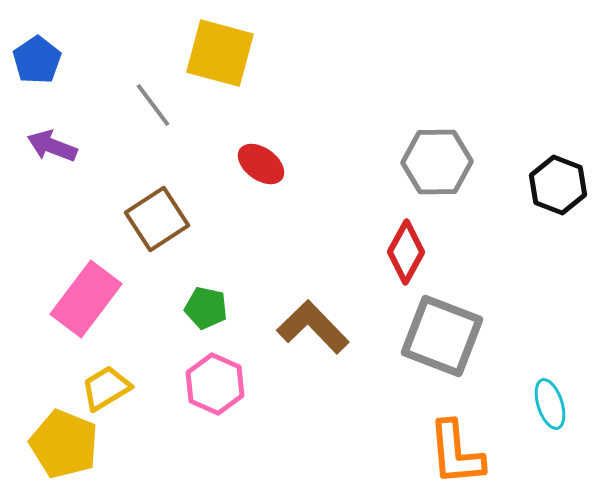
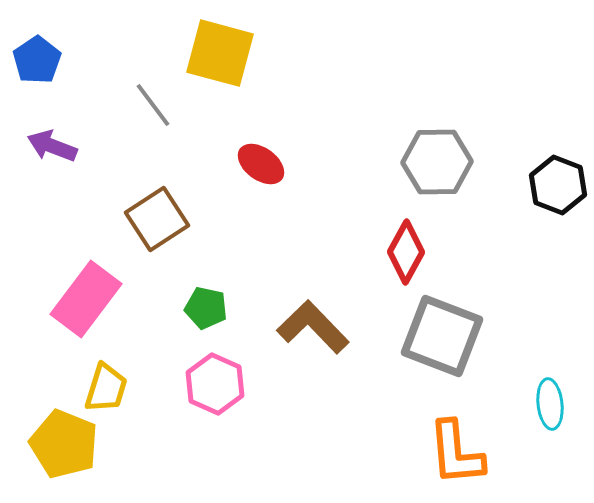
yellow trapezoid: rotated 138 degrees clockwise
cyan ellipse: rotated 12 degrees clockwise
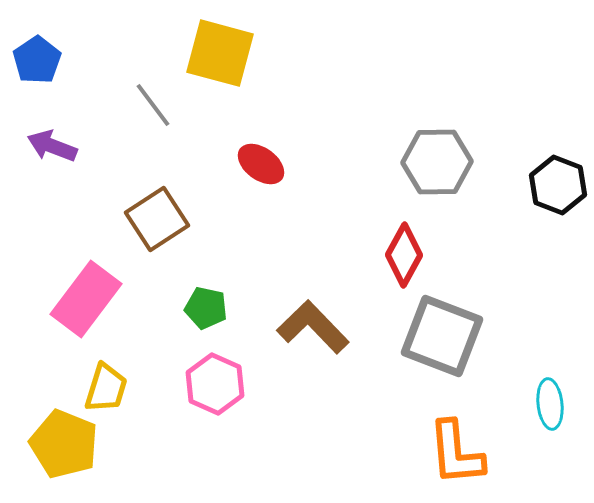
red diamond: moved 2 px left, 3 px down
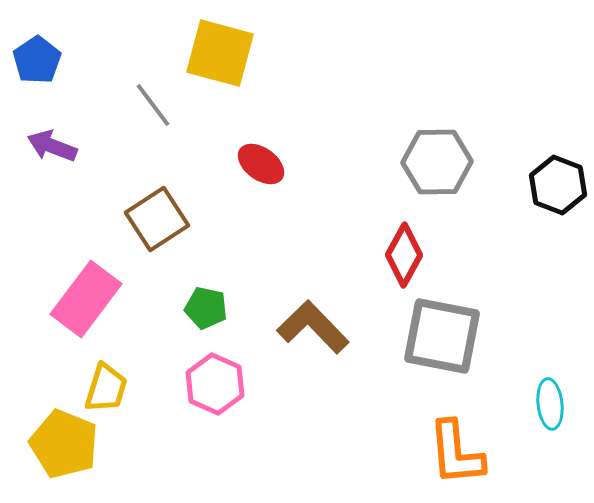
gray square: rotated 10 degrees counterclockwise
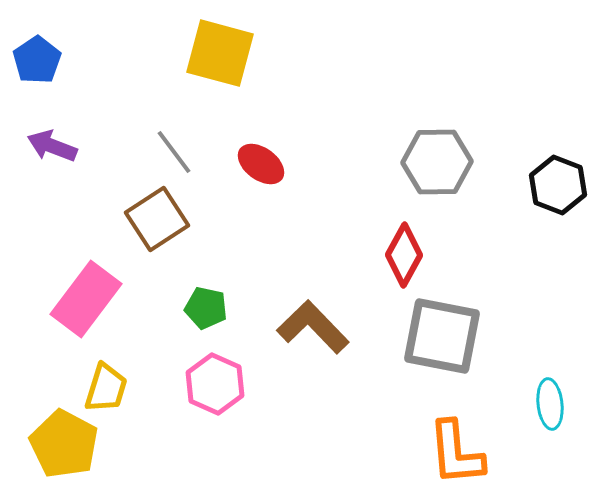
gray line: moved 21 px right, 47 px down
yellow pentagon: rotated 6 degrees clockwise
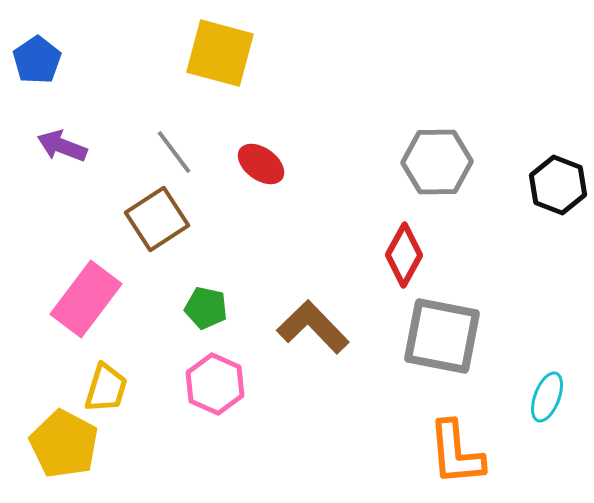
purple arrow: moved 10 px right
cyan ellipse: moved 3 px left, 7 px up; rotated 27 degrees clockwise
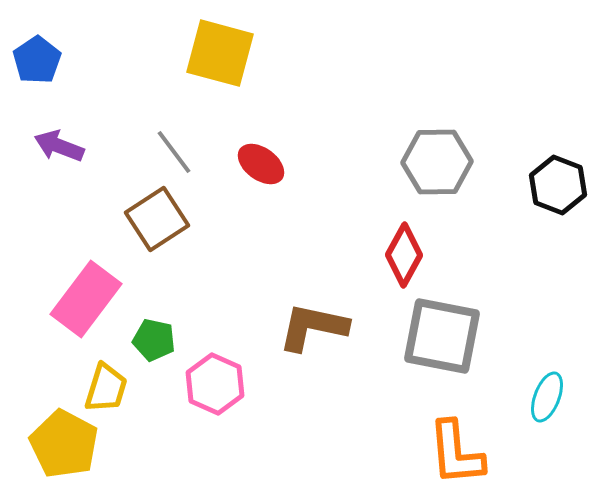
purple arrow: moved 3 px left
green pentagon: moved 52 px left, 32 px down
brown L-shape: rotated 34 degrees counterclockwise
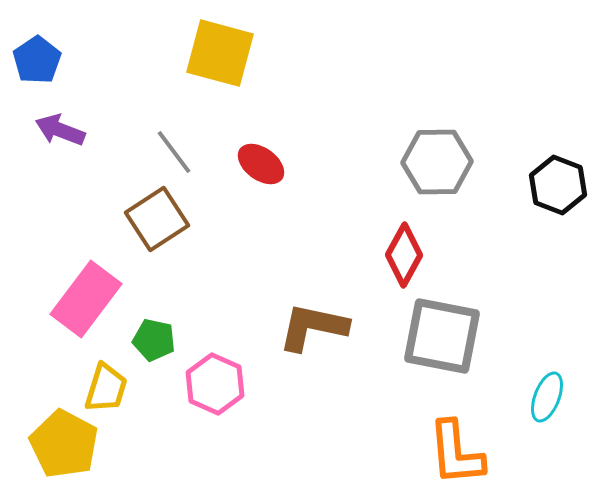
purple arrow: moved 1 px right, 16 px up
